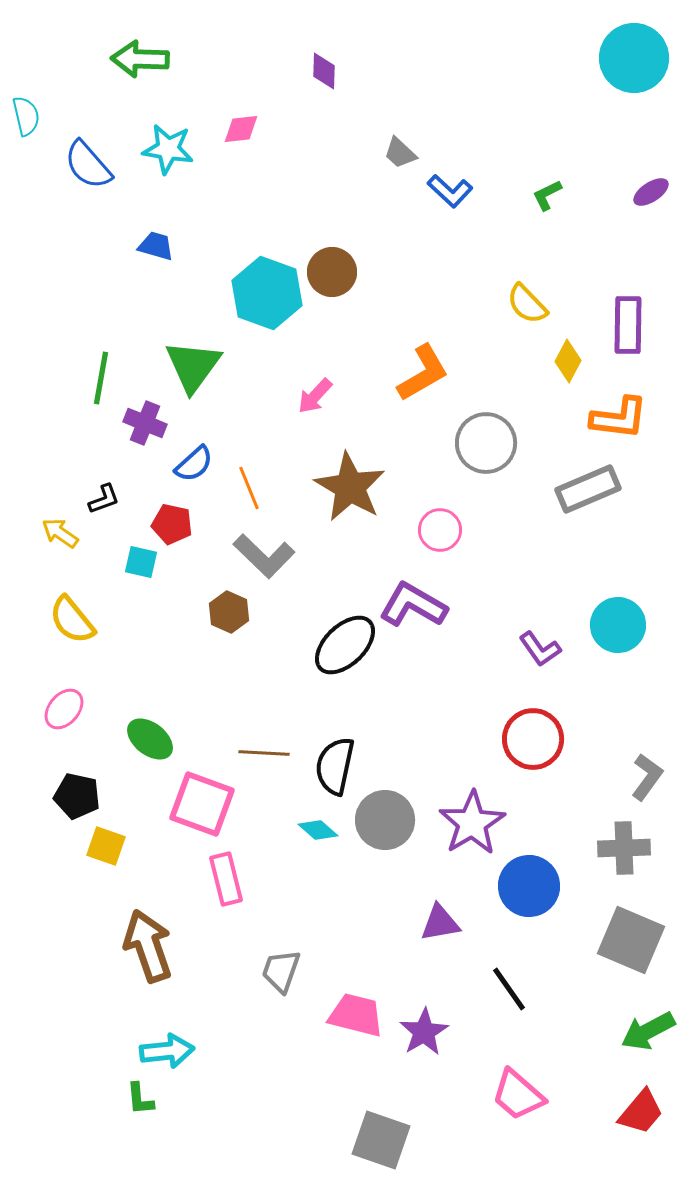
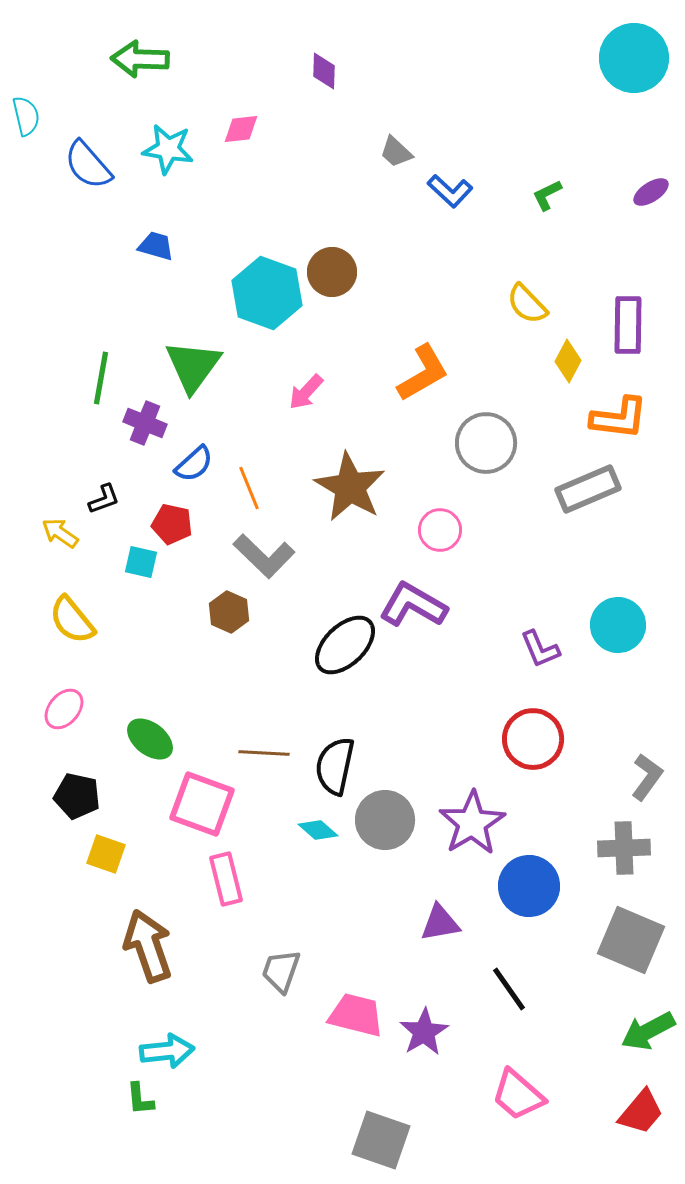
gray trapezoid at (400, 153): moved 4 px left, 1 px up
pink arrow at (315, 396): moved 9 px left, 4 px up
purple L-shape at (540, 649): rotated 12 degrees clockwise
yellow square at (106, 846): moved 8 px down
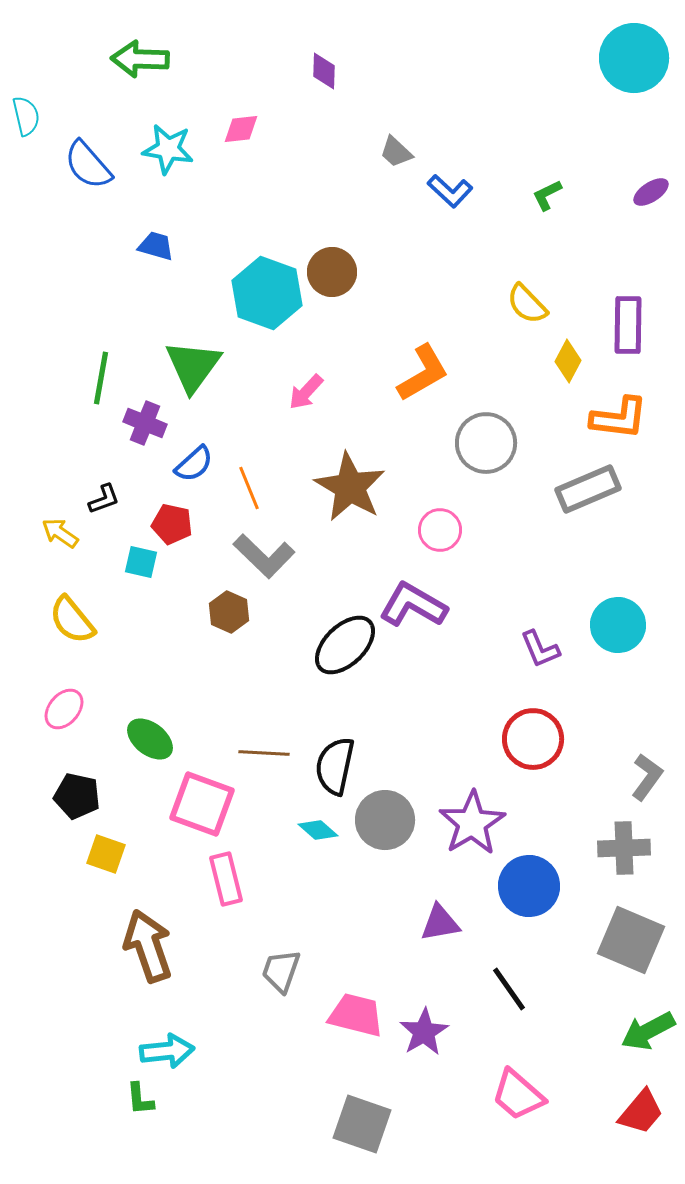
gray square at (381, 1140): moved 19 px left, 16 px up
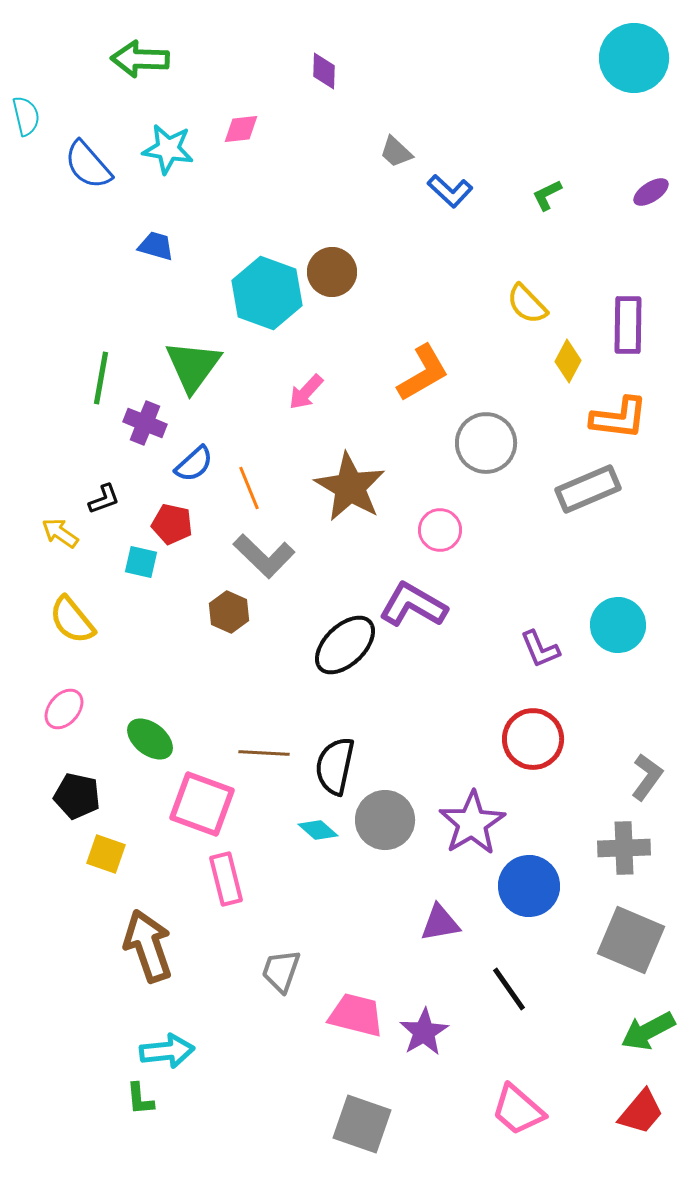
pink trapezoid at (518, 1095): moved 15 px down
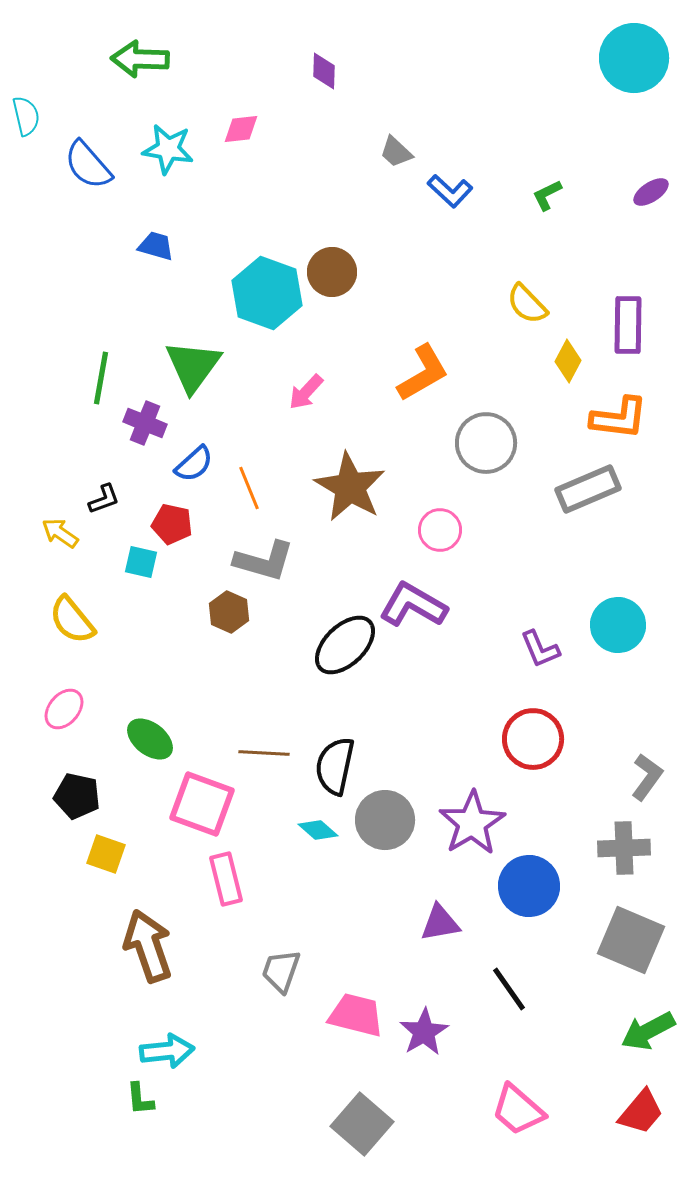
gray L-shape at (264, 556): moved 5 px down; rotated 28 degrees counterclockwise
gray square at (362, 1124): rotated 22 degrees clockwise
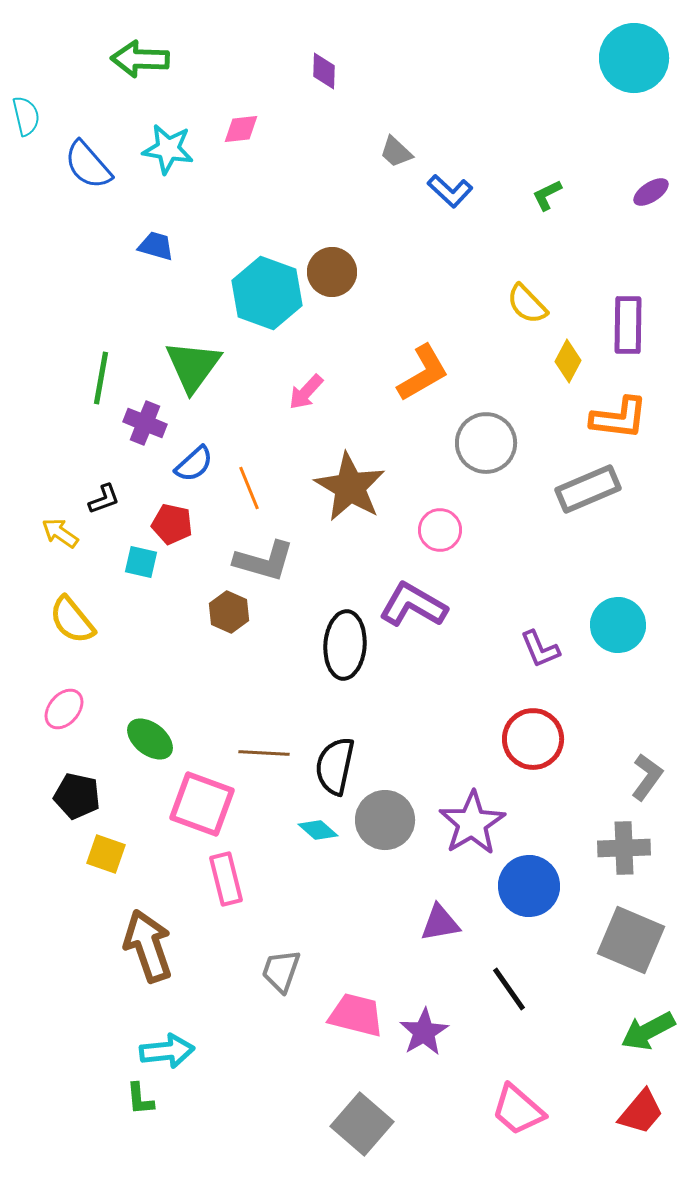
black ellipse at (345, 645): rotated 42 degrees counterclockwise
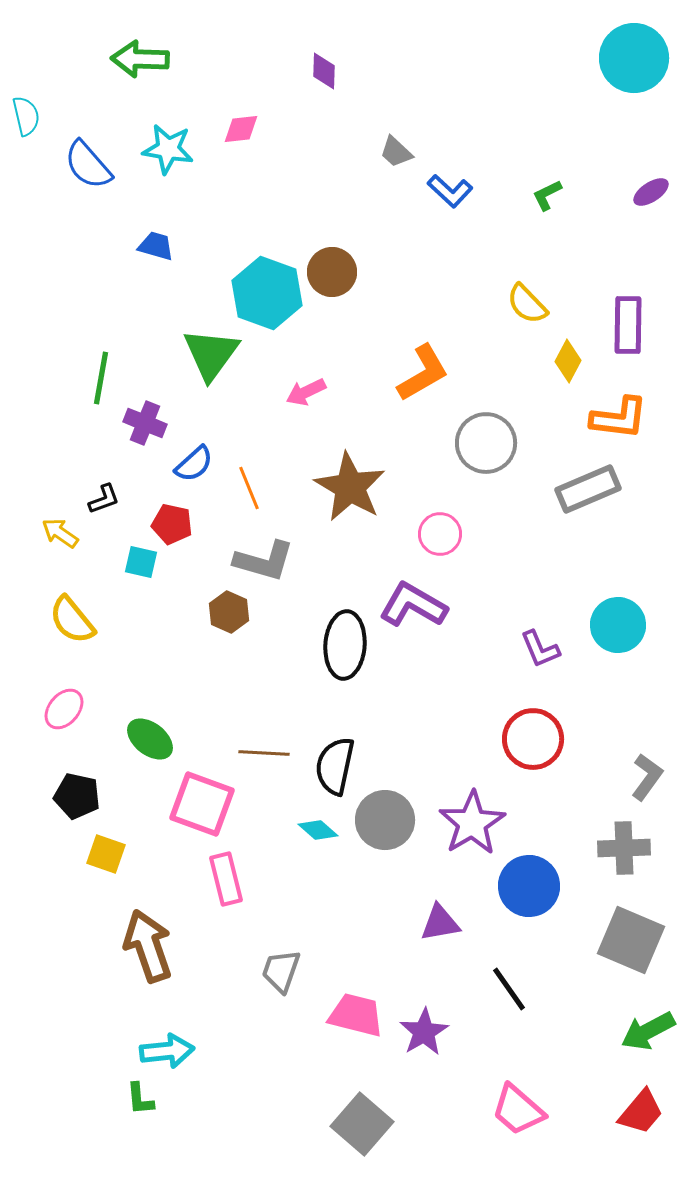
green triangle at (193, 366): moved 18 px right, 12 px up
pink arrow at (306, 392): rotated 21 degrees clockwise
pink circle at (440, 530): moved 4 px down
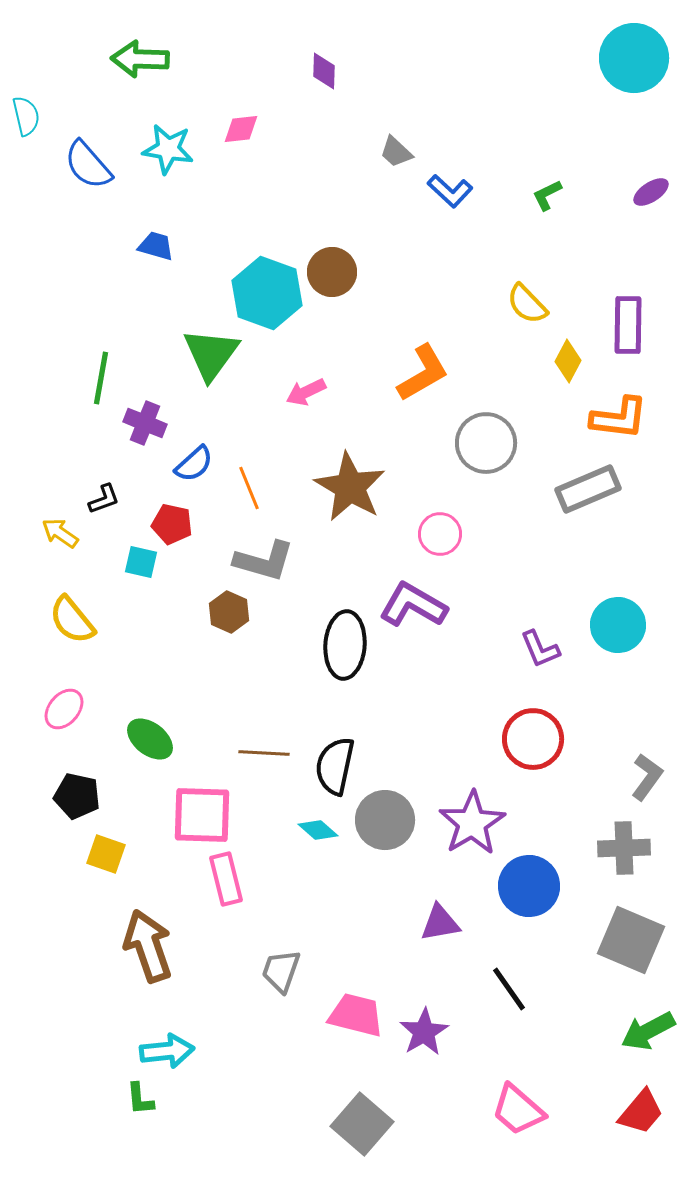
pink square at (202, 804): moved 11 px down; rotated 18 degrees counterclockwise
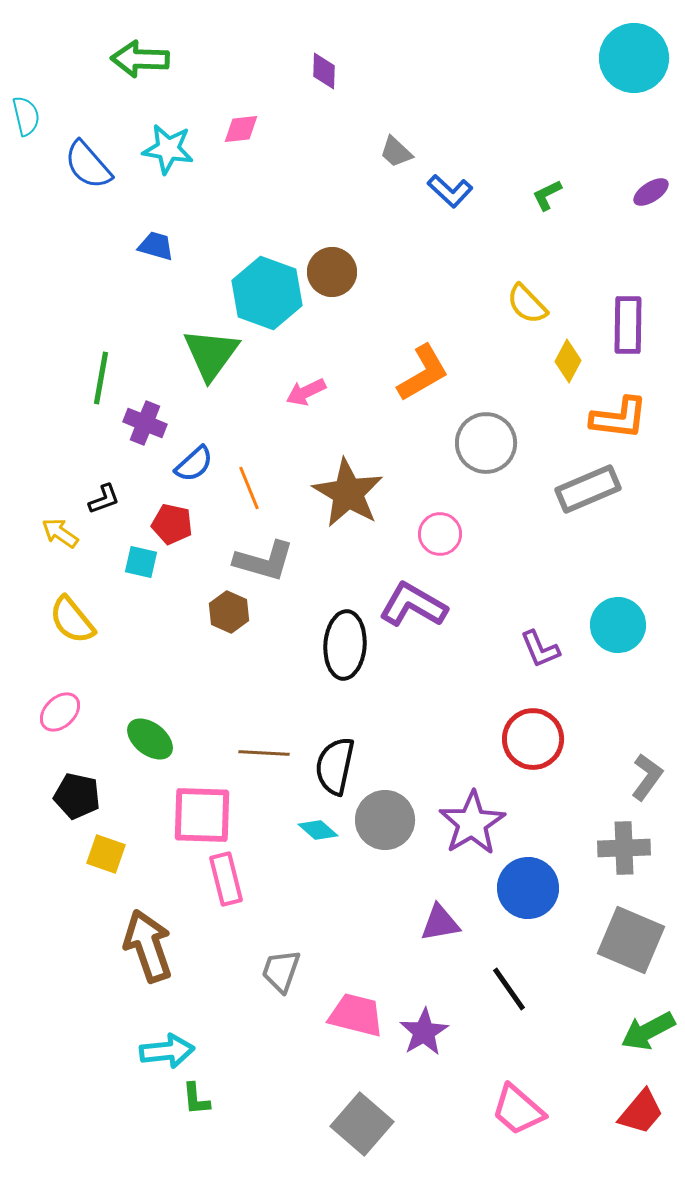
brown star at (350, 487): moved 2 px left, 6 px down
pink ellipse at (64, 709): moved 4 px left, 3 px down; rotated 6 degrees clockwise
blue circle at (529, 886): moved 1 px left, 2 px down
green L-shape at (140, 1099): moved 56 px right
